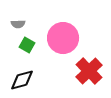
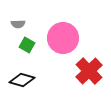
black diamond: rotated 30 degrees clockwise
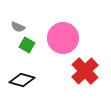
gray semicircle: moved 3 px down; rotated 24 degrees clockwise
red cross: moved 4 px left
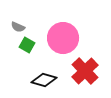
black diamond: moved 22 px right
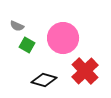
gray semicircle: moved 1 px left, 1 px up
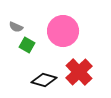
gray semicircle: moved 1 px left, 1 px down
pink circle: moved 7 px up
red cross: moved 6 px left, 1 px down
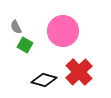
gray semicircle: rotated 40 degrees clockwise
green square: moved 2 px left
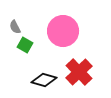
gray semicircle: moved 1 px left
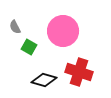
green square: moved 4 px right, 2 px down
red cross: rotated 28 degrees counterclockwise
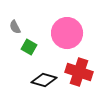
pink circle: moved 4 px right, 2 px down
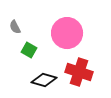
green square: moved 3 px down
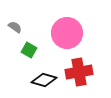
gray semicircle: rotated 152 degrees clockwise
red cross: rotated 28 degrees counterclockwise
